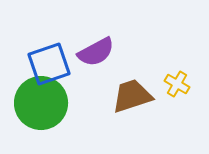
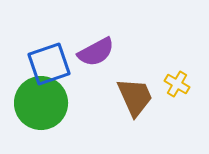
brown trapezoid: moved 3 px right, 1 px down; rotated 84 degrees clockwise
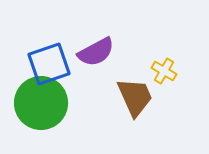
yellow cross: moved 13 px left, 13 px up
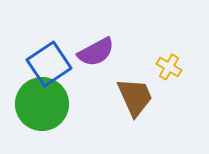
blue square: rotated 15 degrees counterclockwise
yellow cross: moved 5 px right, 4 px up
green circle: moved 1 px right, 1 px down
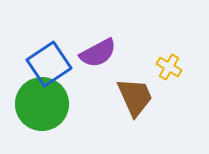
purple semicircle: moved 2 px right, 1 px down
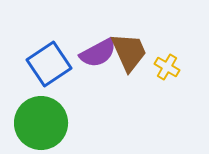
yellow cross: moved 2 px left
brown trapezoid: moved 6 px left, 45 px up
green circle: moved 1 px left, 19 px down
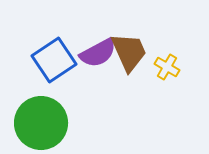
blue square: moved 5 px right, 4 px up
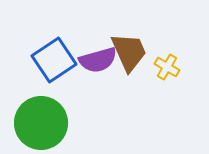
purple semicircle: moved 7 px down; rotated 12 degrees clockwise
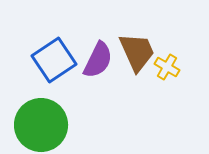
brown trapezoid: moved 8 px right
purple semicircle: rotated 48 degrees counterclockwise
green circle: moved 2 px down
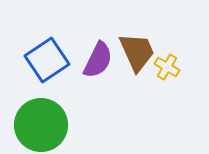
blue square: moved 7 px left
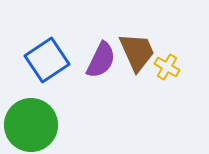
purple semicircle: moved 3 px right
green circle: moved 10 px left
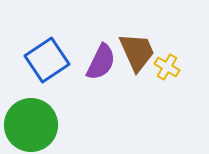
purple semicircle: moved 2 px down
